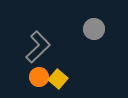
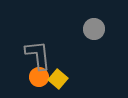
gray L-shape: moved 8 px down; rotated 52 degrees counterclockwise
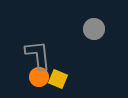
yellow square: rotated 18 degrees counterclockwise
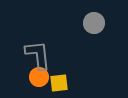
gray circle: moved 6 px up
yellow square: moved 1 px right, 4 px down; rotated 30 degrees counterclockwise
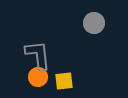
orange circle: moved 1 px left
yellow square: moved 5 px right, 2 px up
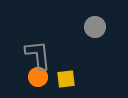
gray circle: moved 1 px right, 4 px down
yellow square: moved 2 px right, 2 px up
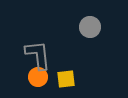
gray circle: moved 5 px left
